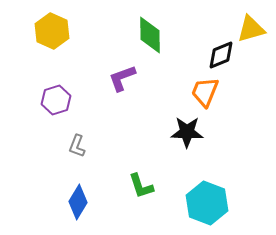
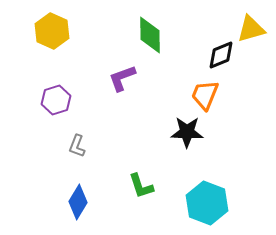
orange trapezoid: moved 3 px down
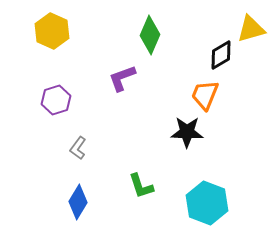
green diamond: rotated 24 degrees clockwise
black diamond: rotated 8 degrees counterclockwise
gray L-shape: moved 1 px right, 2 px down; rotated 15 degrees clockwise
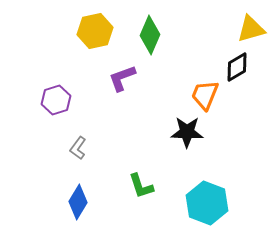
yellow hexagon: moved 43 px right; rotated 24 degrees clockwise
black diamond: moved 16 px right, 12 px down
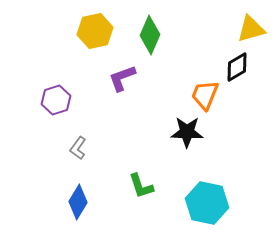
cyan hexagon: rotated 9 degrees counterclockwise
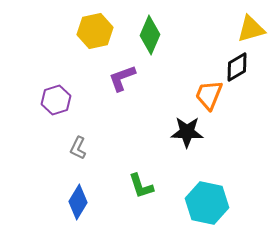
orange trapezoid: moved 4 px right
gray L-shape: rotated 10 degrees counterclockwise
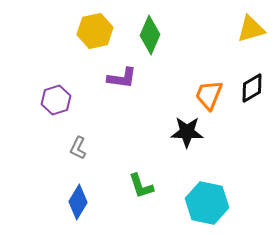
black diamond: moved 15 px right, 21 px down
purple L-shape: rotated 152 degrees counterclockwise
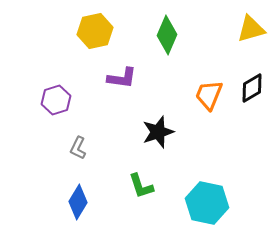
green diamond: moved 17 px right
black star: moved 29 px left; rotated 20 degrees counterclockwise
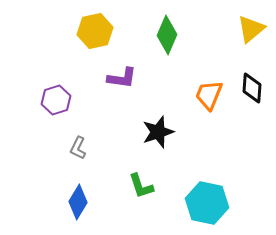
yellow triangle: rotated 24 degrees counterclockwise
black diamond: rotated 56 degrees counterclockwise
